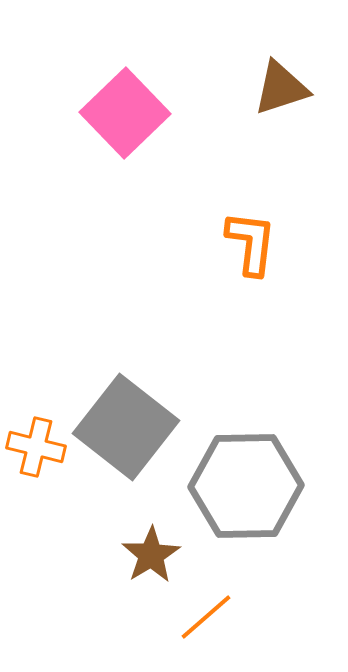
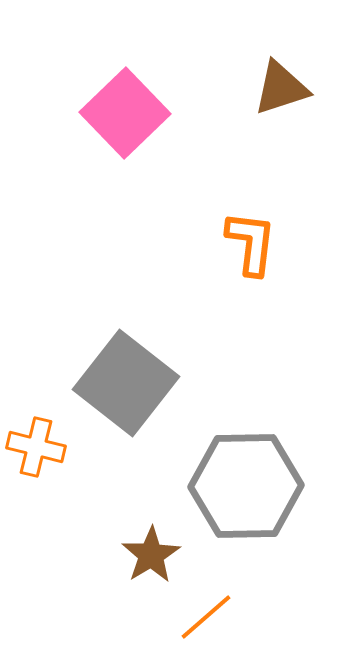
gray square: moved 44 px up
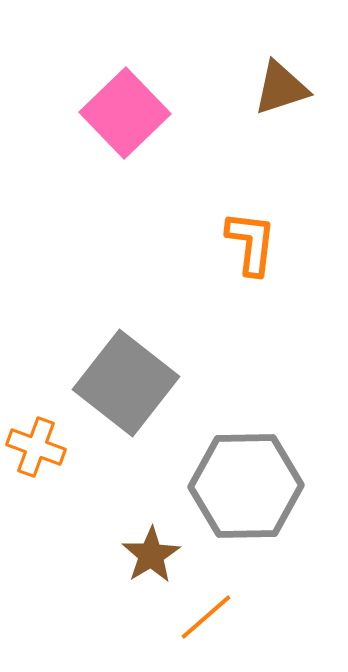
orange cross: rotated 6 degrees clockwise
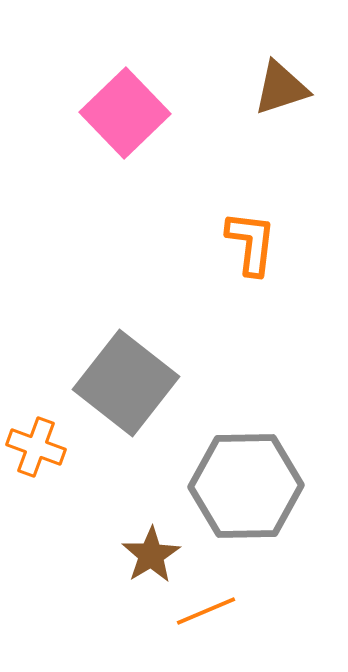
orange line: moved 6 px up; rotated 18 degrees clockwise
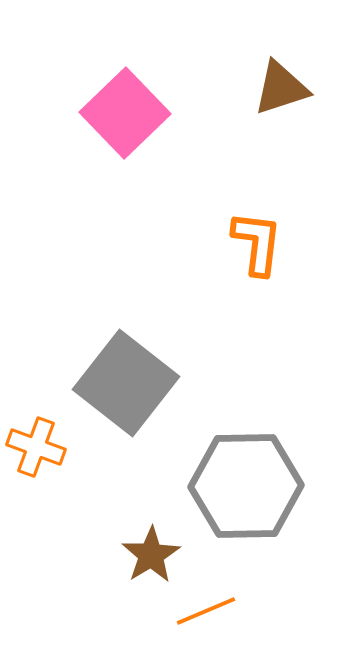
orange L-shape: moved 6 px right
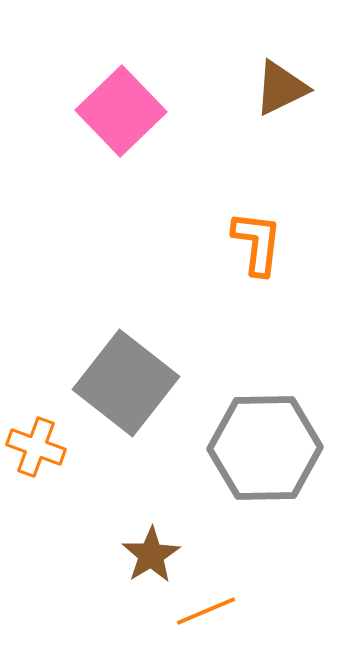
brown triangle: rotated 8 degrees counterclockwise
pink square: moved 4 px left, 2 px up
gray hexagon: moved 19 px right, 38 px up
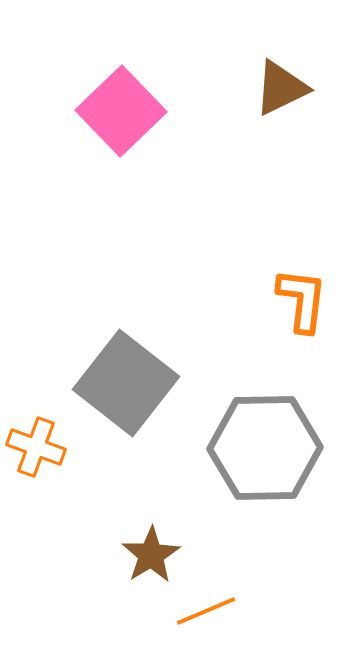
orange L-shape: moved 45 px right, 57 px down
